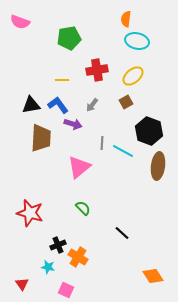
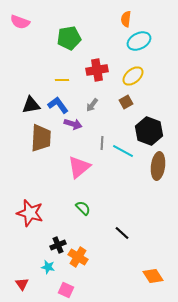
cyan ellipse: moved 2 px right; rotated 40 degrees counterclockwise
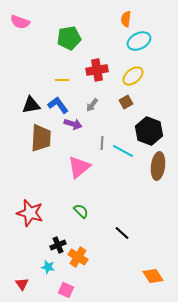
green semicircle: moved 2 px left, 3 px down
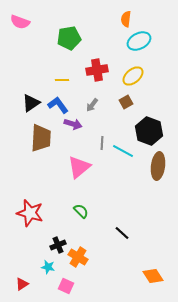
black triangle: moved 2 px up; rotated 24 degrees counterclockwise
red triangle: rotated 32 degrees clockwise
pink square: moved 4 px up
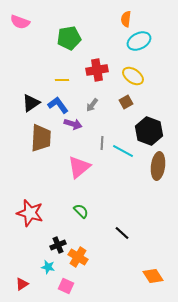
yellow ellipse: rotated 75 degrees clockwise
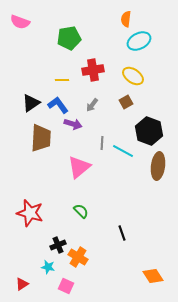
red cross: moved 4 px left
black line: rotated 28 degrees clockwise
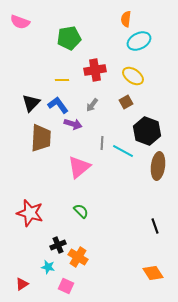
red cross: moved 2 px right
black triangle: rotated 12 degrees counterclockwise
black hexagon: moved 2 px left
black line: moved 33 px right, 7 px up
orange diamond: moved 3 px up
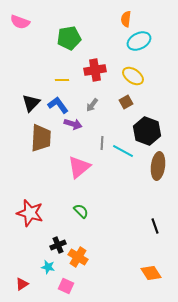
orange diamond: moved 2 px left
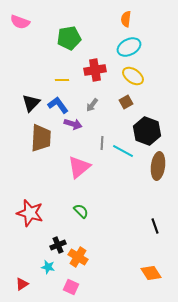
cyan ellipse: moved 10 px left, 6 px down
pink square: moved 5 px right, 1 px down
